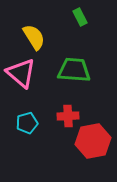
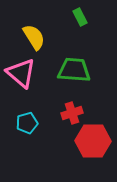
red cross: moved 4 px right, 3 px up; rotated 15 degrees counterclockwise
red hexagon: rotated 12 degrees clockwise
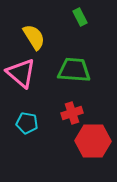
cyan pentagon: rotated 25 degrees clockwise
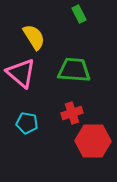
green rectangle: moved 1 px left, 3 px up
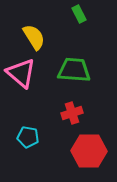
cyan pentagon: moved 1 px right, 14 px down
red hexagon: moved 4 px left, 10 px down
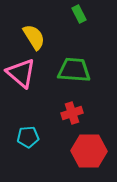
cyan pentagon: rotated 15 degrees counterclockwise
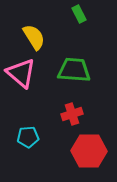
red cross: moved 1 px down
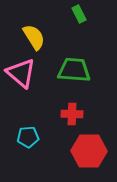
red cross: rotated 20 degrees clockwise
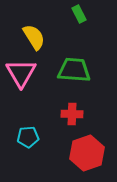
pink triangle: rotated 20 degrees clockwise
red hexagon: moved 2 px left, 2 px down; rotated 20 degrees counterclockwise
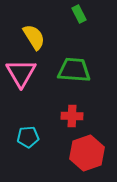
red cross: moved 2 px down
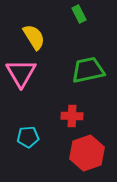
green trapezoid: moved 14 px right; rotated 16 degrees counterclockwise
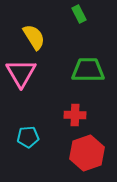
green trapezoid: rotated 12 degrees clockwise
red cross: moved 3 px right, 1 px up
